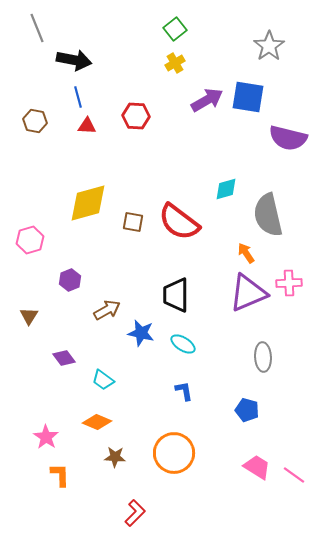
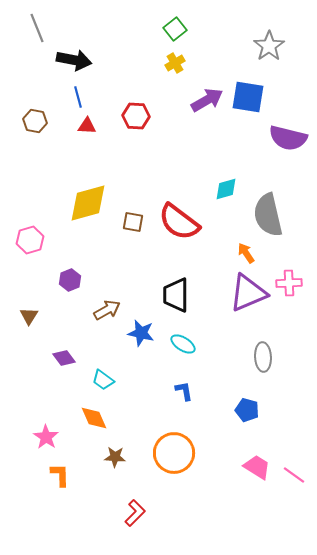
orange diamond: moved 3 px left, 4 px up; rotated 44 degrees clockwise
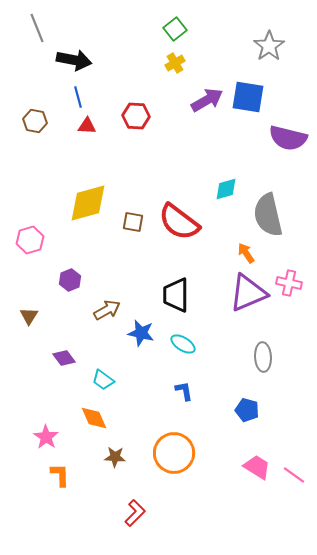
pink cross: rotated 15 degrees clockwise
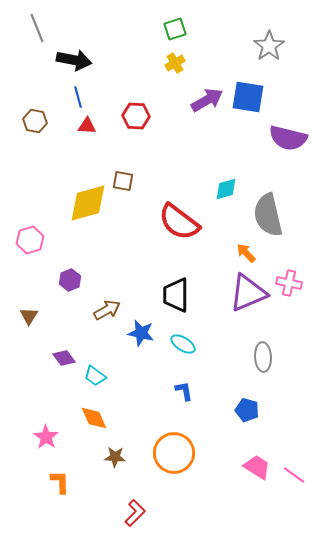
green square: rotated 20 degrees clockwise
brown square: moved 10 px left, 41 px up
orange arrow: rotated 10 degrees counterclockwise
cyan trapezoid: moved 8 px left, 4 px up
orange L-shape: moved 7 px down
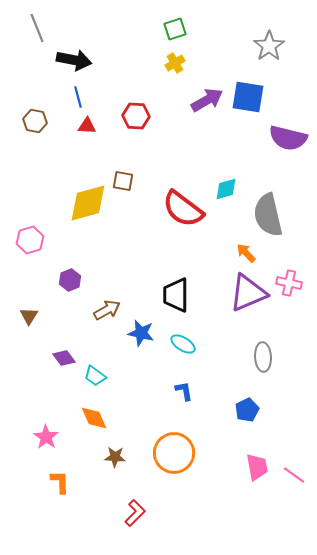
red semicircle: moved 4 px right, 13 px up
blue pentagon: rotated 30 degrees clockwise
pink trapezoid: rotated 48 degrees clockwise
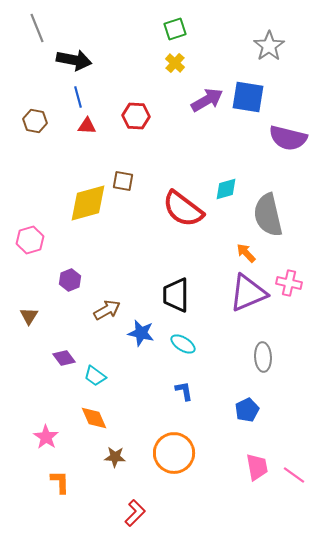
yellow cross: rotated 18 degrees counterclockwise
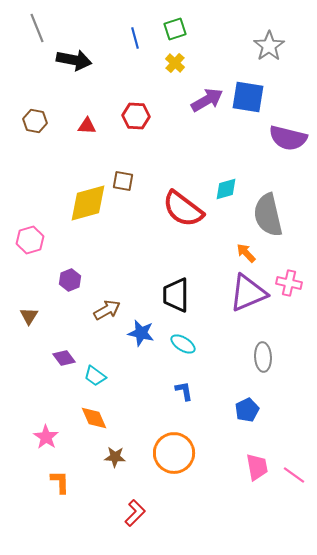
blue line: moved 57 px right, 59 px up
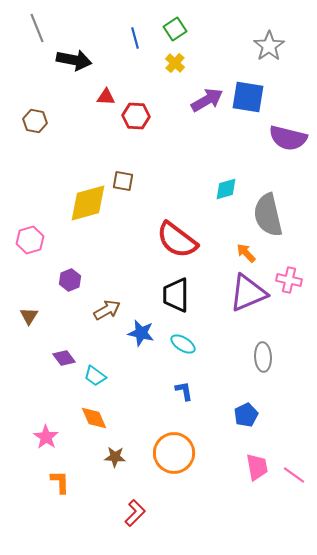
green square: rotated 15 degrees counterclockwise
red triangle: moved 19 px right, 29 px up
red semicircle: moved 6 px left, 31 px down
pink cross: moved 3 px up
blue pentagon: moved 1 px left, 5 px down
